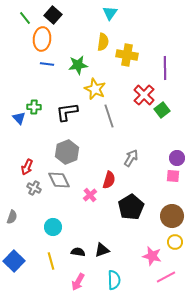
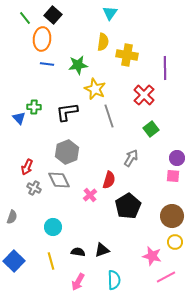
green square: moved 11 px left, 19 px down
black pentagon: moved 3 px left, 1 px up
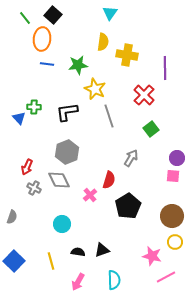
cyan circle: moved 9 px right, 3 px up
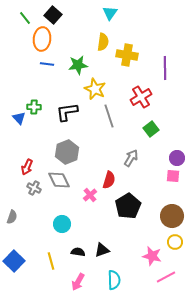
red cross: moved 3 px left, 2 px down; rotated 15 degrees clockwise
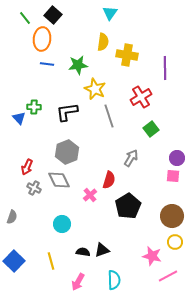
black semicircle: moved 5 px right
pink line: moved 2 px right, 1 px up
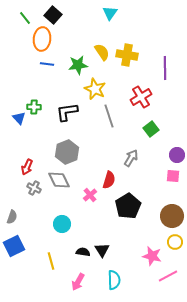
yellow semicircle: moved 1 px left, 10 px down; rotated 42 degrees counterclockwise
purple circle: moved 3 px up
black triangle: rotated 42 degrees counterclockwise
blue square: moved 15 px up; rotated 20 degrees clockwise
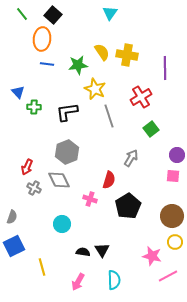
green line: moved 3 px left, 4 px up
blue triangle: moved 1 px left, 26 px up
pink cross: moved 4 px down; rotated 32 degrees counterclockwise
yellow line: moved 9 px left, 6 px down
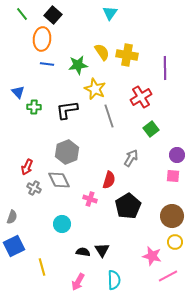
black L-shape: moved 2 px up
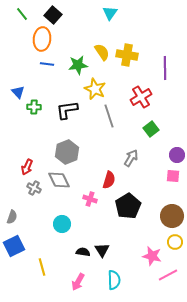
pink line: moved 1 px up
